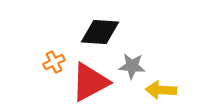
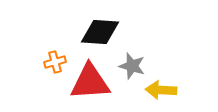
orange cross: moved 1 px right; rotated 10 degrees clockwise
gray star: rotated 12 degrees clockwise
red triangle: rotated 24 degrees clockwise
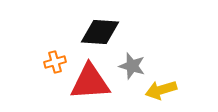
yellow arrow: rotated 20 degrees counterclockwise
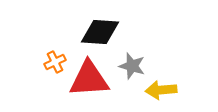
orange cross: rotated 10 degrees counterclockwise
red triangle: moved 1 px left, 3 px up
yellow arrow: rotated 12 degrees clockwise
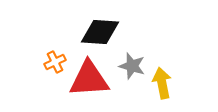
yellow arrow: moved 1 px right, 7 px up; rotated 84 degrees clockwise
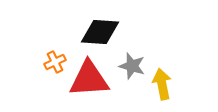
yellow arrow: moved 1 px down
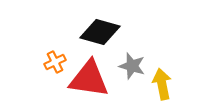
black diamond: rotated 12 degrees clockwise
red triangle: rotated 12 degrees clockwise
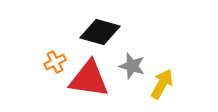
yellow arrow: rotated 40 degrees clockwise
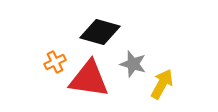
gray star: moved 1 px right, 2 px up
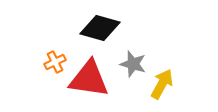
black diamond: moved 4 px up
